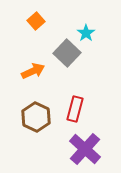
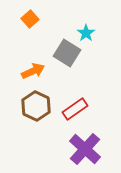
orange square: moved 6 px left, 2 px up
gray square: rotated 12 degrees counterclockwise
red rectangle: rotated 40 degrees clockwise
brown hexagon: moved 11 px up
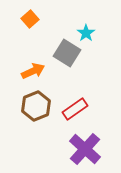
brown hexagon: rotated 12 degrees clockwise
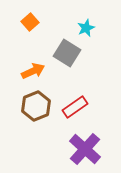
orange square: moved 3 px down
cyan star: moved 5 px up; rotated 12 degrees clockwise
red rectangle: moved 2 px up
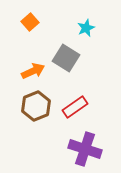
gray square: moved 1 px left, 5 px down
purple cross: rotated 24 degrees counterclockwise
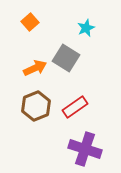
orange arrow: moved 2 px right, 3 px up
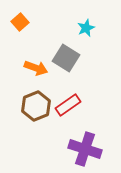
orange square: moved 10 px left
orange arrow: moved 1 px right; rotated 45 degrees clockwise
red rectangle: moved 7 px left, 2 px up
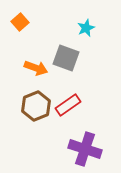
gray square: rotated 12 degrees counterclockwise
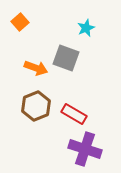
red rectangle: moved 6 px right, 9 px down; rotated 65 degrees clockwise
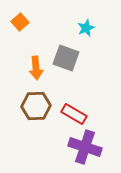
orange arrow: rotated 65 degrees clockwise
brown hexagon: rotated 20 degrees clockwise
purple cross: moved 2 px up
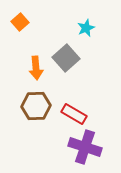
gray square: rotated 28 degrees clockwise
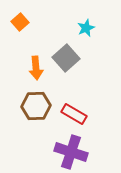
purple cross: moved 14 px left, 5 px down
